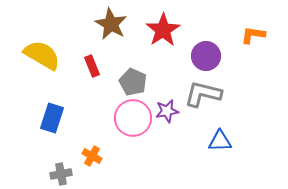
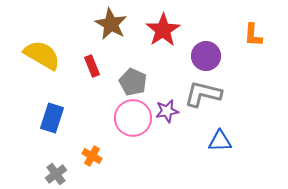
orange L-shape: rotated 95 degrees counterclockwise
gray cross: moved 5 px left; rotated 25 degrees counterclockwise
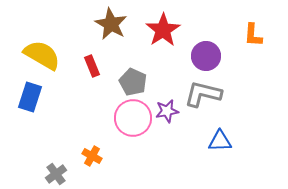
blue rectangle: moved 22 px left, 21 px up
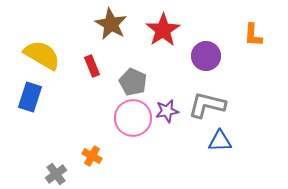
gray L-shape: moved 4 px right, 11 px down
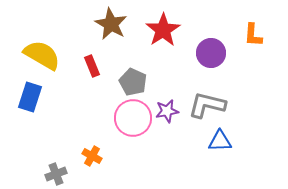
purple circle: moved 5 px right, 3 px up
gray cross: rotated 15 degrees clockwise
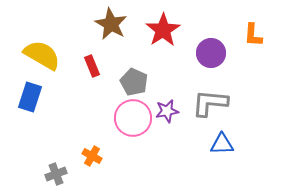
gray pentagon: moved 1 px right
gray L-shape: moved 3 px right, 2 px up; rotated 9 degrees counterclockwise
blue triangle: moved 2 px right, 3 px down
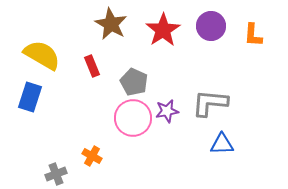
purple circle: moved 27 px up
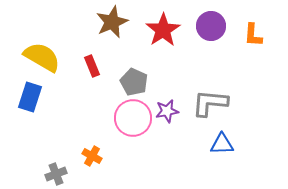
brown star: moved 1 px right, 2 px up; rotated 20 degrees clockwise
yellow semicircle: moved 2 px down
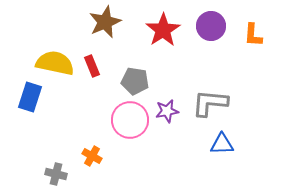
brown star: moved 7 px left
yellow semicircle: moved 13 px right, 6 px down; rotated 18 degrees counterclockwise
gray pentagon: moved 1 px right, 1 px up; rotated 16 degrees counterclockwise
pink circle: moved 3 px left, 2 px down
gray cross: rotated 35 degrees clockwise
